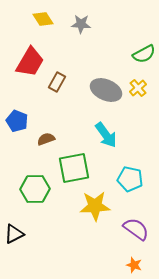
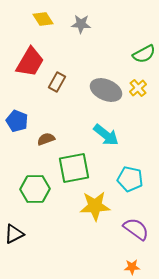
cyan arrow: rotated 16 degrees counterclockwise
orange star: moved 2 px left, 2 px down; rotated 21 degrees counterclockwise
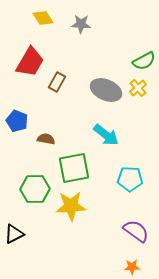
yellow diamond: moved 1 px up
green semicircle: moved 7 px down
brown semicircle: rotated 30 degrees clockwise
cyan pentagon: rotated 10 degrees counterclockwise
yellow star: moved 24 px left
purple semicircle: moved 2 px down
